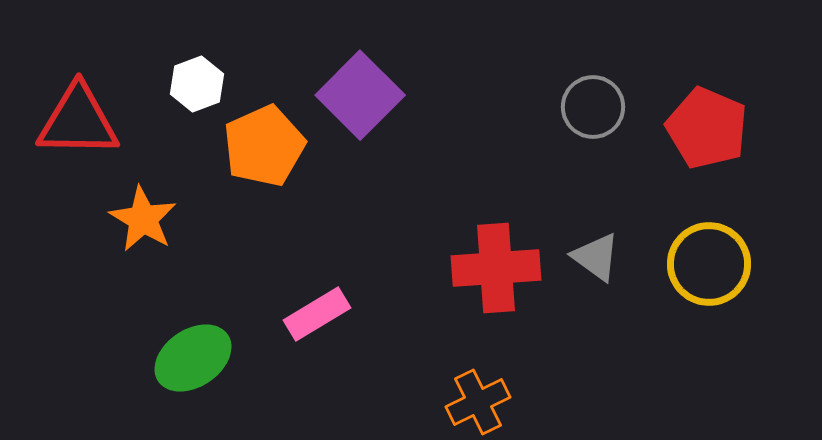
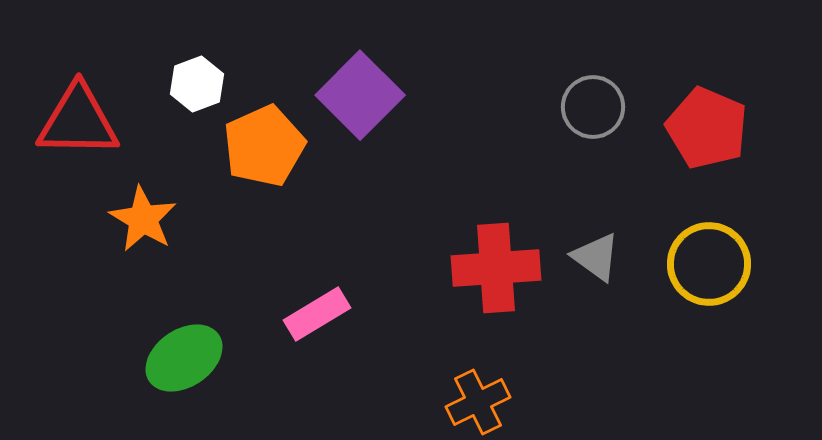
green ellipse: moved 9 px left
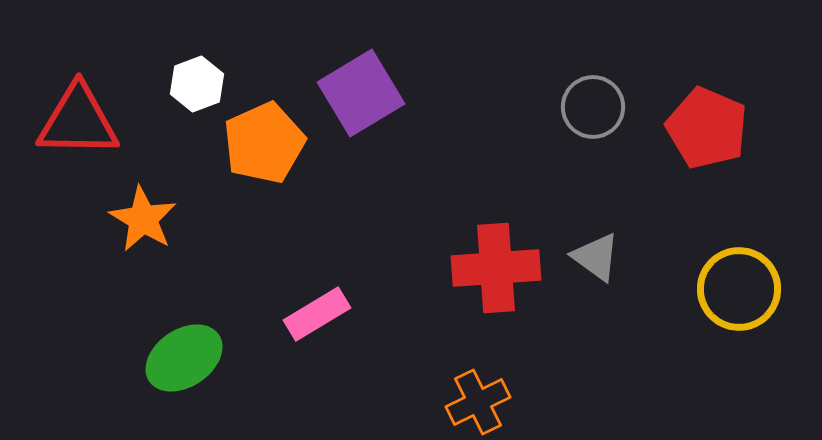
purple square: moved 1 px right, 2 px up; rotated 14 degrees clockwise
orange pentagon: moved 3 px up
yellow circle: moved 30 px right, 25 px down
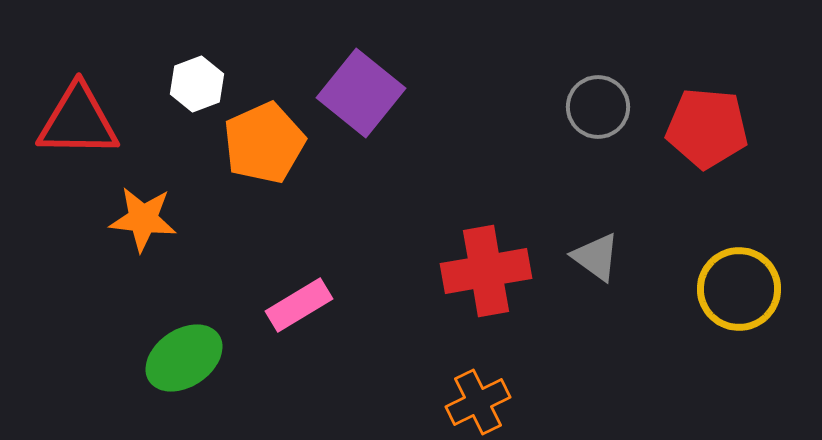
purple square: rotated 20 degrees counterclockwise
gray circle: moved 5 px right
red pentagon: rotated 18 degrees counterclockwise
orange star: rotated 24 degrees counterclockwise
red cross: moved 10 px left, 3 px down; rotated 6 degrees counterclockwise
pink rectangle: moved 18 px left, 9 px up
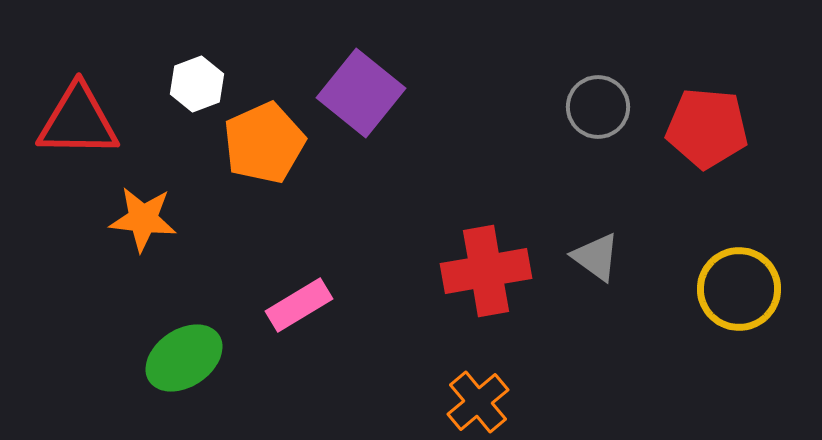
orange cross: rotated 14 degrees counterclockwise
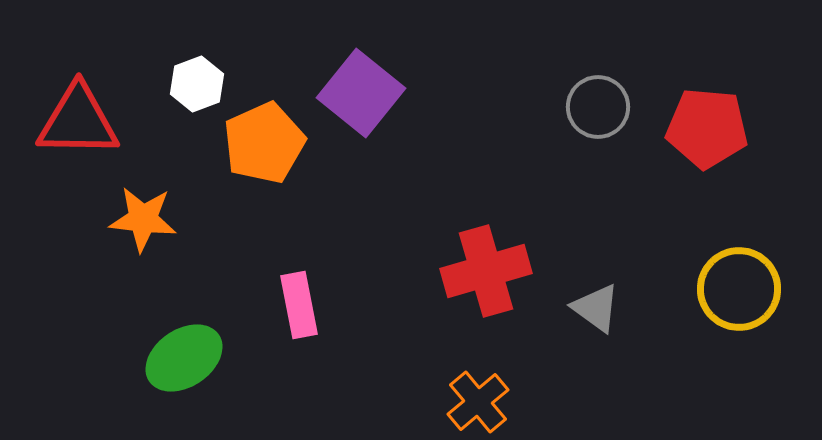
gray triangle: moved 51 px down
red cross: rotated 6 degrees counterclockwise
pink rectangle: rotated 70 degrees counterclockwise
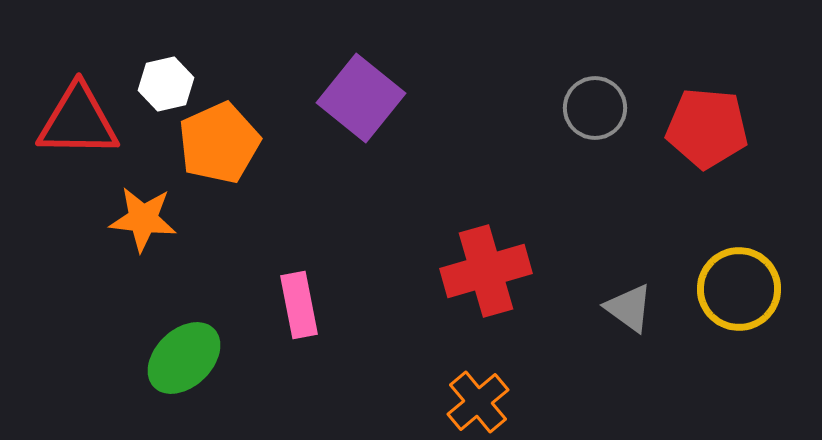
white hexagon: moved 31 px left; rotated 8 degrees clockwise
purple square: moved 5 px down
gray circle: moved 3 px left, 1 px down
orange pentagon: moved 45 px left
gray triangle: moved 33 px right
green ellipse: rotated 10 degrees counterclockwise
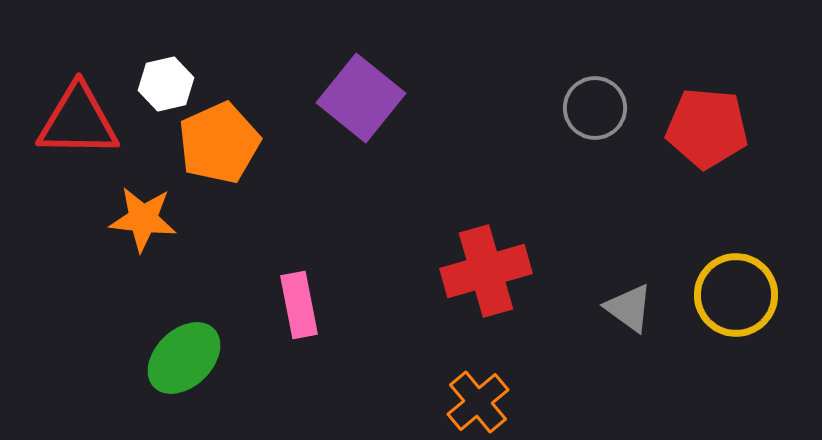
yellow circle: moved 3 px left, 6 px down
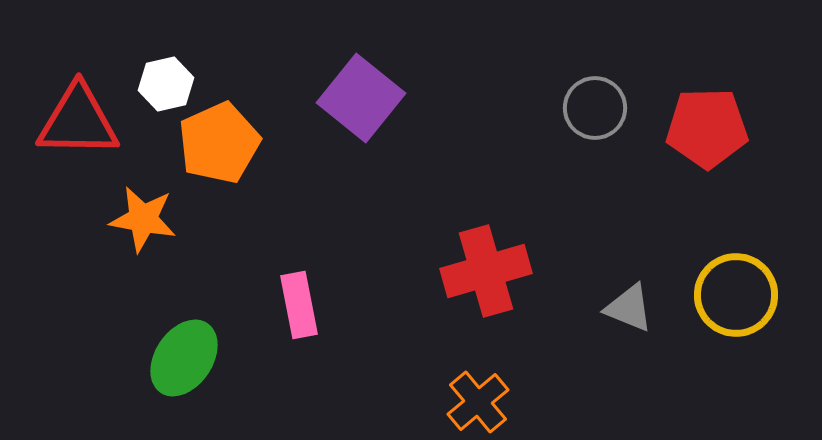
red pentagon: rotated 6 degrees counterclockwise
orange star: rotated 4 degrees clockwise
gray triangle: rotated 14 degrees counterclockwise
green ellipse: rotated 12 degrees counterclockwise
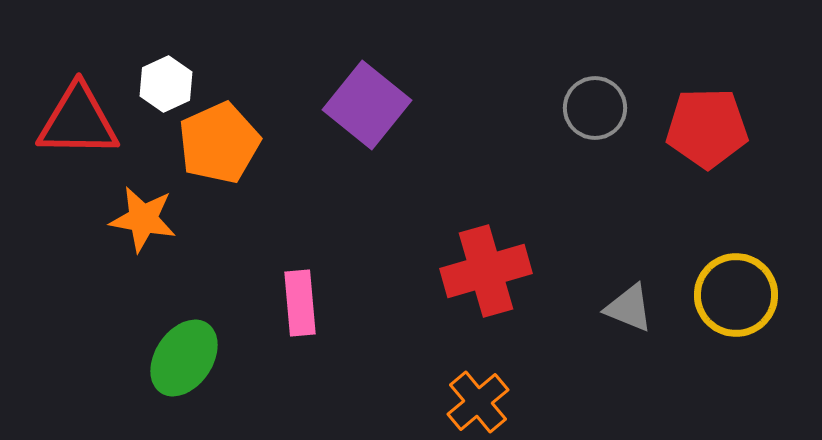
white hexagon: rotated 12 degrees counterclockwise
purple square: moved 6 px right, 7 px down
pink rectangle: moved 1 px right, 2 px up; rotated 6 degrees clockwise
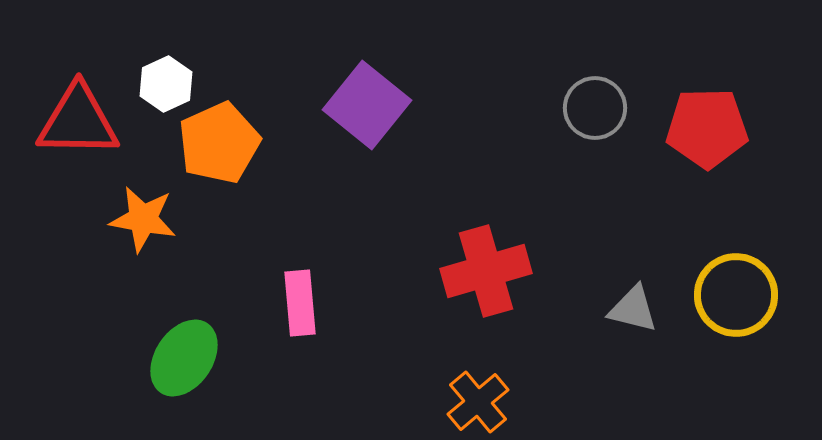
gray triangle: moved 4 px right, 1 px down; rotated 8 degrees counterclockwise
